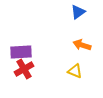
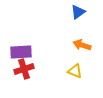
red cross: rotated 12 degrees clockwise
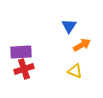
blue triangle: moved 9 px left, 14 px down; rotated 21 degrees counterclockwise
orange arrow: rotated 132 degrees clockwise
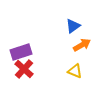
blue triangle: moved 4 px right; rotated 21 degrees clockwise
purple rectangle: rotated 15 degrees counterclockwise
red cross: rotated 30 degrees counterclockwise
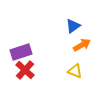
red cross: moved 1 px right, 1 px down
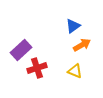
purple rectangle: moved 2 px up; rotated 25 degrees counterclockwise
red cross: moved 12 px right, 2 px up; rotated 30 degrees clockwise
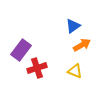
purple rectangle: rotated 10 degrees counterclockwise
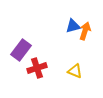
blue triangle: rotated 21 degrees clockwise
orange arrow: moved 3 px right, 14 px up; rotated 42 degrees counterclockwise
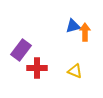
orange arrow: moved 1 px down; rotated 18 degrees counterclockwise
red cross: rotated 18 degrees clockwise
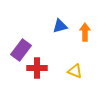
blue triangle: moved 13 px left
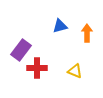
orange arrow: moved 2 px right, 1 px down
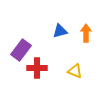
blue triangle: moved 5 px down
orange arrow: moved 1 px left
